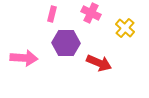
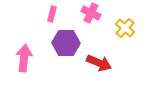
pink arrow: rotated 88 degrees counterclockwise
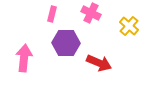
yellow cross: moved 4 px right, 2 px up
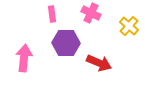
pink rectangle: rotated 21 degrees counterclockwise
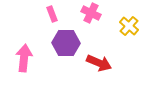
pink rectangle: rotated 14 degrees counterclockwise
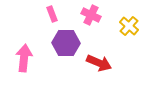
pink cross: moved 2 px down
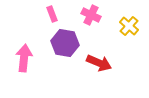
purple hexagon: moved 1 px left; rotated 8 degrees clockwise
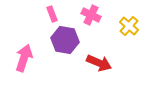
purple hexagon: moved 3 px up
pink arrow: rotated 12 degrees clockwise
